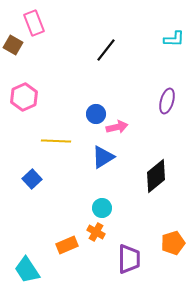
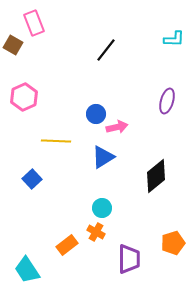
orange rectangle: rotated 15 degrees counterclockwise
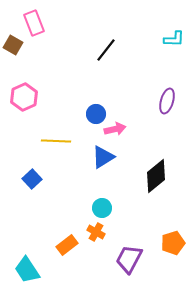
pink arrow: moved 2 px left, 2 px down
purple trapezoid: rotated 152 degrees counterclockwise
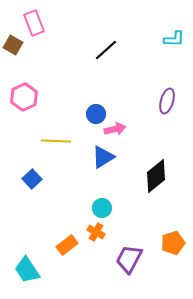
black line: rotated 10 degrees clockwise
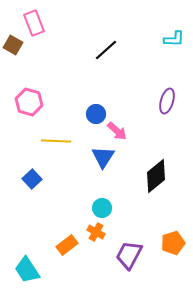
pink hexagon: moved 5 px right, 5 px down; rotated 20 degrees counterclockwise
pink arrow: moved 2 px right, 2 px down; rotated 55 degrees clockwise
blue triangle: rotated 25 degrees counterclockwise
purple trapezoid: moved 4 px up
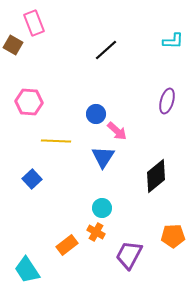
cyan L-shape: moved 1 px left, 2 px down
pink hexagon: rotated 12 degrees counterclockwise
orange pentagon: moved 7 px up; rotated 15 degrees clockwise
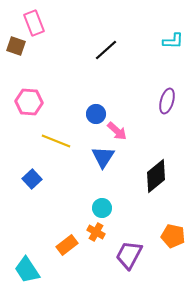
brown square: moved 3 px right, 1 px down; rotated 12 degrees counterclockwise
yellow line: rotated 20 degrees clockwise
orange pentagon: rotated 15 degrees clockwise
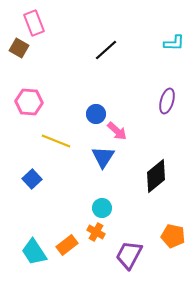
cyan L-shape: moved 1 px right, 2 px down
brown square: moved 3 px right, 2 px down; rotated 12 degrees clockwise
cyan trapezoid: moved 7 px right, 18 px up
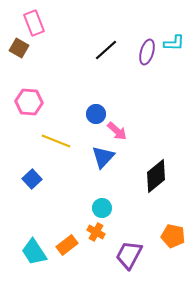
purple ellipse: moved 20 px left, 49 px up
blue triangle: rotated 10 degrees clockwise
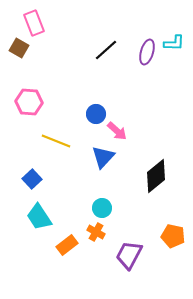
cyan trapezoid: moved 5 px right, 35 px up
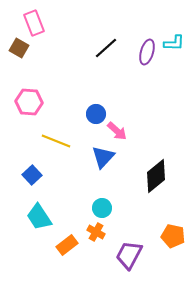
black line: moved 2 px up
blue square: moved 4 px up
